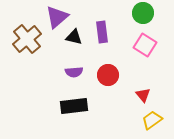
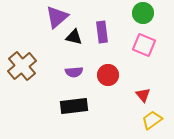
brown cross: moved 5 px left, 27 px down
pink square: moved 1 px left; rotated 10 degrees counterclockwise
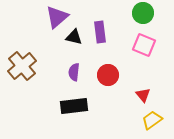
purple rectangle: moved 2 px left
purple semicircle: rotated 102 degrees clockwise
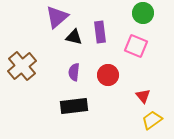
pink square: moved 8 px left, 1 px down
red triangle: moved 1 px down
